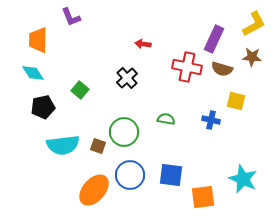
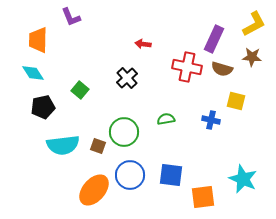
green semicircle: rotated 18 degrees counterclockwise
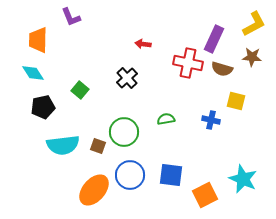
red cross: moved 1 px right, 4 px up
orange square: moved 2 px right, 2 px up; rotated 20 degrees counterclockwise
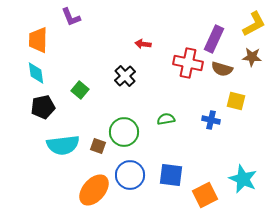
cyan diamond: moved 3 px right; rotated 25 degrees clockwise
black cross: moved 2 px left, 2 px up
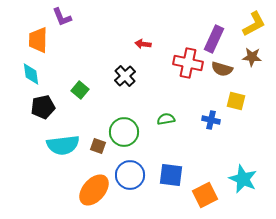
purple L-shape: moved 9 px left
cyan diamond: moved 5 px left, 1 px down
